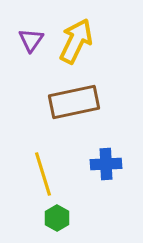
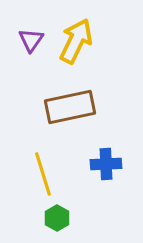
brown rectangle: moved 4 px left, 5 px down
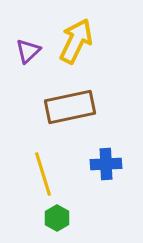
purple triangle: moved 3 px left, 11 px down; rotated 12 degrees clockwise
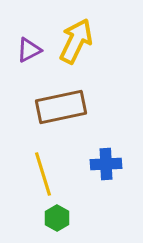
purple triangle: moved 1 px right, 1 px up; rotated 16 degrees clockwise
brown rectangle: moved 9 px left
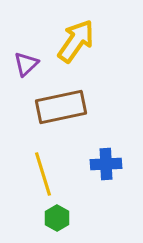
yellow arrow: rotated 9 degrees clockwise
purple triangle: moved 3 px left, 14 px down; rotated 16 degrees counterclockwise
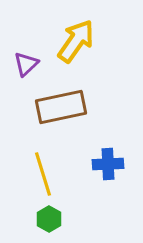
blue cross: moved 2 px right
green hexagon: moved 8 px left, 1 px down
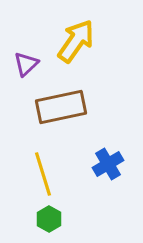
blue cross: rotated 28 degrees counterclockwise
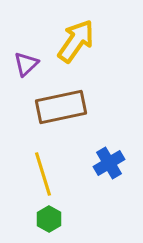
blue cross: moved 1 px right, 1 px up
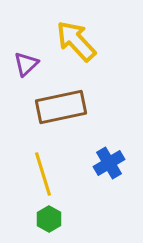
yellow arrow: rotated 78 degrees counterclockwise
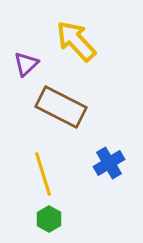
brown rectangle: rotated 39 degrees clockwise
